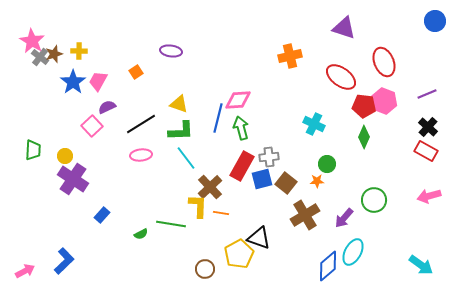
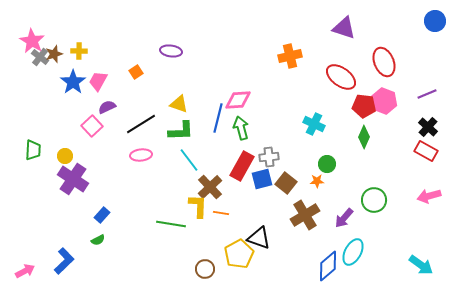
cyan line at (186, 158): moved 3 px right, 2 px down
green semicircle at (141, 234): moved 43 px left, 6 px down
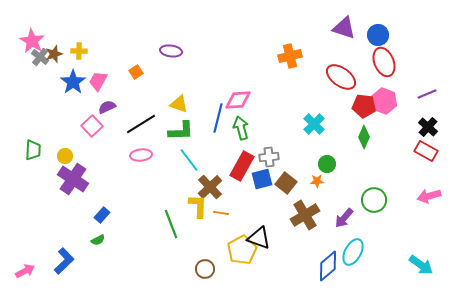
blue circle at (435, 21): moved 57 px left, 14 px down
cyan cross at (314, 124): rotated 20 degrees clockwise
green line at (171, 224): rotated 60 degrees clockwise
yellow pentagon at (239, 254): moved 3 px right, 4 px up
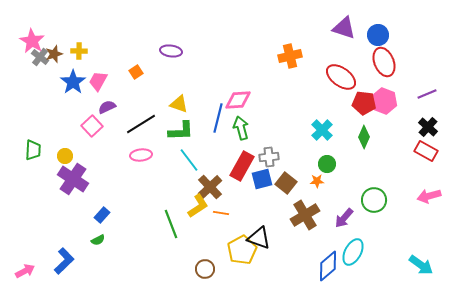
red pentagon at (364, 106): moved 3 px up
cyan cross at (314, 124): moved 8 px right, 6 px down
yellow L-shape at (198, 206): rotated 55 degrees clockwise
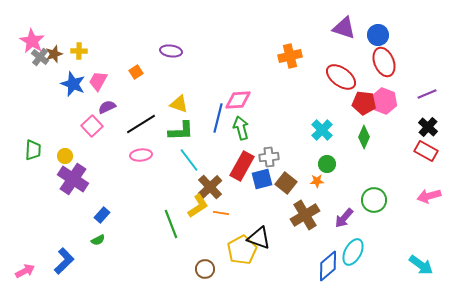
blue star at (73, 82): moved 2 px down; rotated 15 degrees counterclockwise
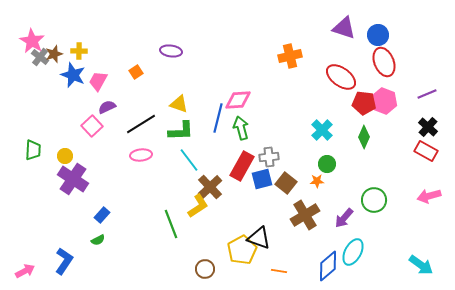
blue star at (73, 84): moved 9 px up
orange line at (221, 213): moved 58 px right, 58 px down
blue L-shape at (64, 261): rotated 12 degrees counterclockwise
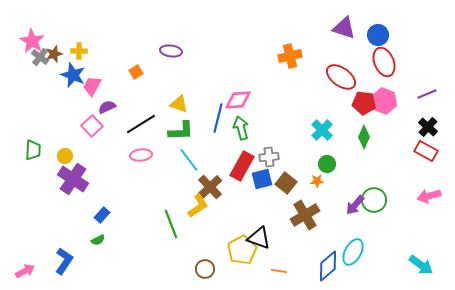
pink trapezoid at (98, 81): moved 6 px left, 5 px down
purple arrow at (344, 218): moved 11 px right, 13 px up
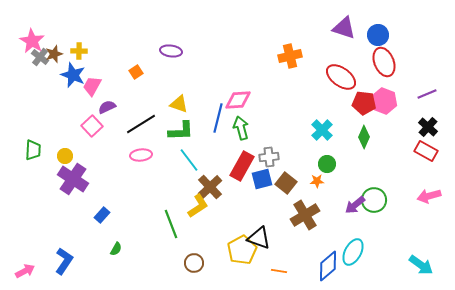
purple arrow at (355, 205): rotated 10 degrees clockwise
green semicircle at (98, 240): moved 18 px right, 9 px down; rotated 32 degrees counterclockwise
brown circle at (205, 269): moved 11 px left, 6 px up
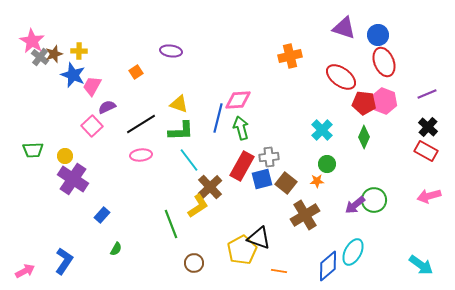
green trapezoid at (33, 150): rotated 85 degrees clockwise
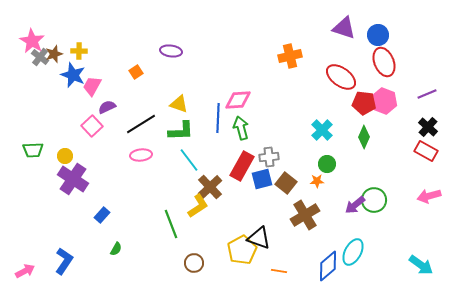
blue line at (218, 118): rotated 12 degrees counterclockwise
